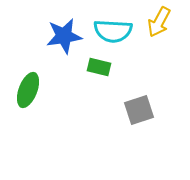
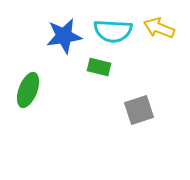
yellow arrow: moved 6 px down; rotated 84 degrees clockwise
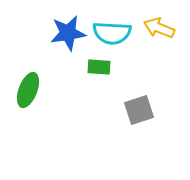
cyan semicircle: moved 1 px left, 2 px down
blue star: moved 4 px right, 3 px up
green rectangle: rotated 10 degrees counterclockwise
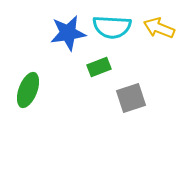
cyan semicircle: moved 6 px up
green rectangle: rotated 25 degrees counterclockwise
gray square: moved 8 px left, 12 px up
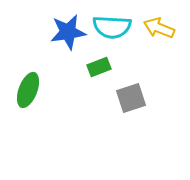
blue star: moved 1 px up
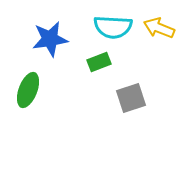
cyan semicircle: moved 1 px right
blue star: moved 18 px left, 7 px down
green rectangle: moved 5 px up
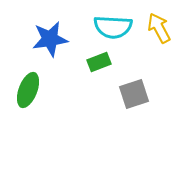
yellow arrow: rotated 40 degrees clockwise
gray square: moved 3 px right, 4 px up
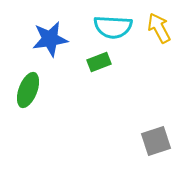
gray square: moved 22 px right, 47 px down
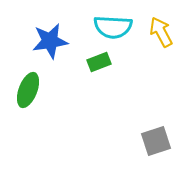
yellow arrow: moved 2 px right, 4 px down
blue star: moved 2 px down
